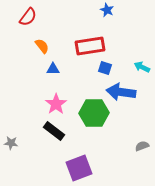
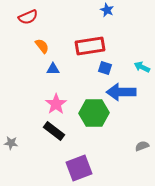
red semicircle: rotated 30 degrees clockwise
blue arrow: rotated 8 degrees counterclockwise
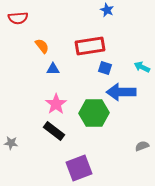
red semicircle: moved 10 px left, 1 px down; rotated 18 degrees clockwise
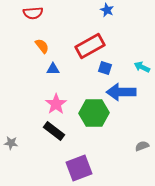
red semicircle: moved 15 px right, 5 px up
red rectangle: rotated 20 degrees counterclockwise
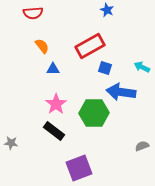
blue arrow: rotated 8 degrees clockwise
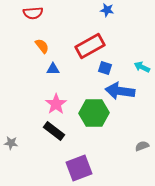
blue star: rotated 16 degrees counterclockwise
blue arrow: moved 1 px left, 1 px up
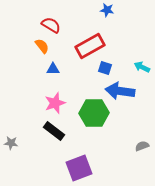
red semicircle: moved 18 px right, 12 px down; rotated 144 degrees counterclockwise
pink star: moved 1 px left, 1 px up; rotated 15 degrees clockwise
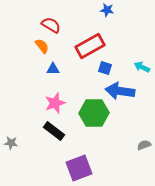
gray semicircle: moved 2 px right, 1 px up
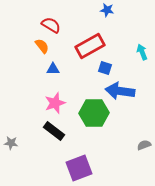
cyan arrow: moved 15 px up; rotated 42 degrees clockwise
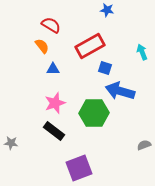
blue arrow: rotated 8 degrees clockwise
